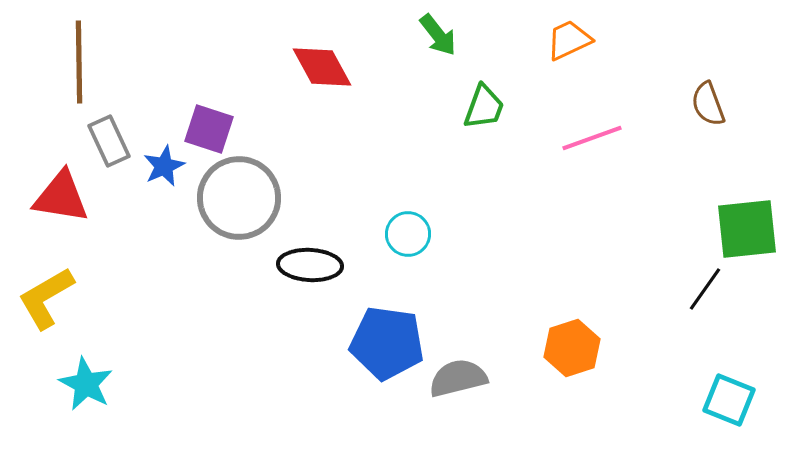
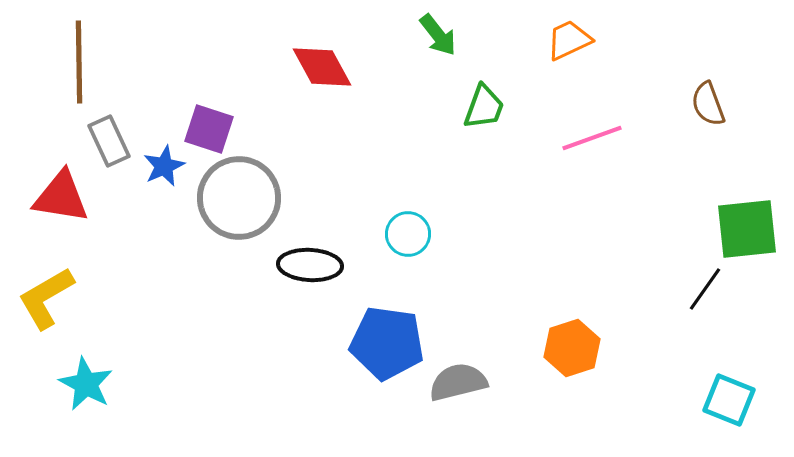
gray semicircle: moved 4 px down
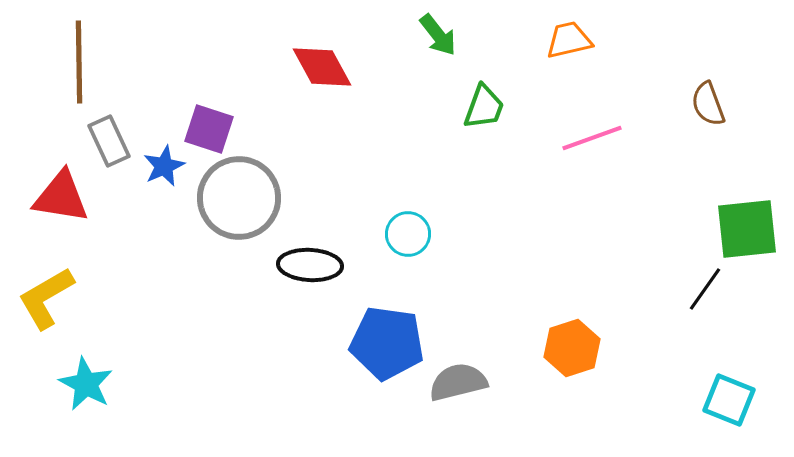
orange trapezoid: rotated 12 degrees clockwise
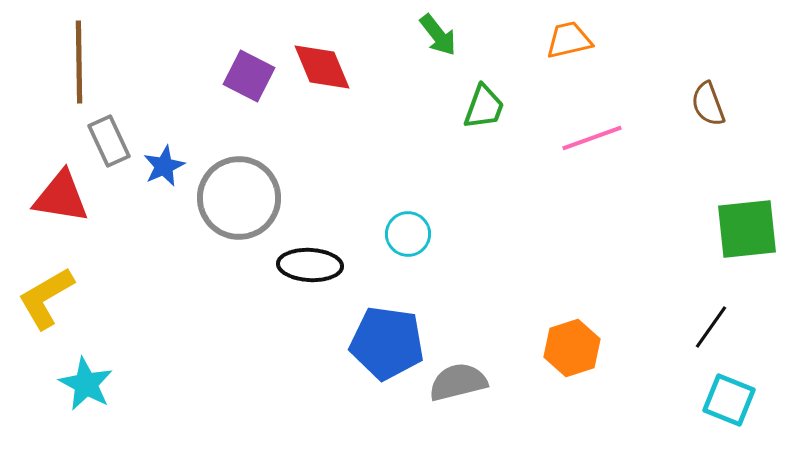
red diamond: rotated 6 degrees clockwise
purple square: moved 40 px right, 53 px up; rotated 9 degrees clockwise
black line: moved 6 px right, 38 px down
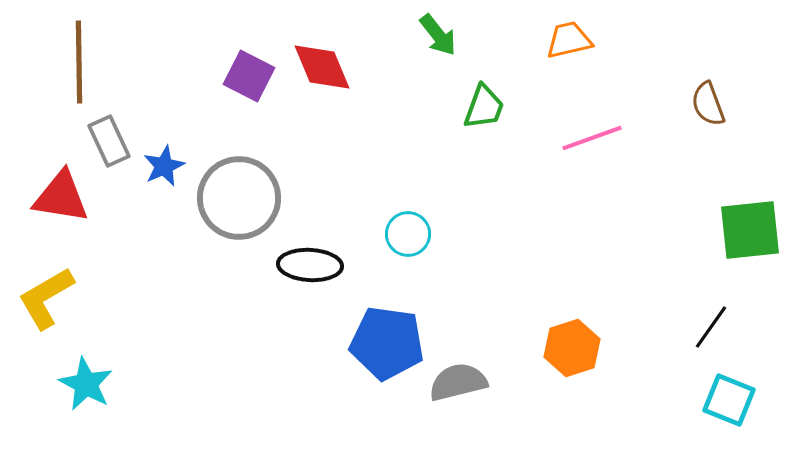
green square: moved 3 px right, 1 px down
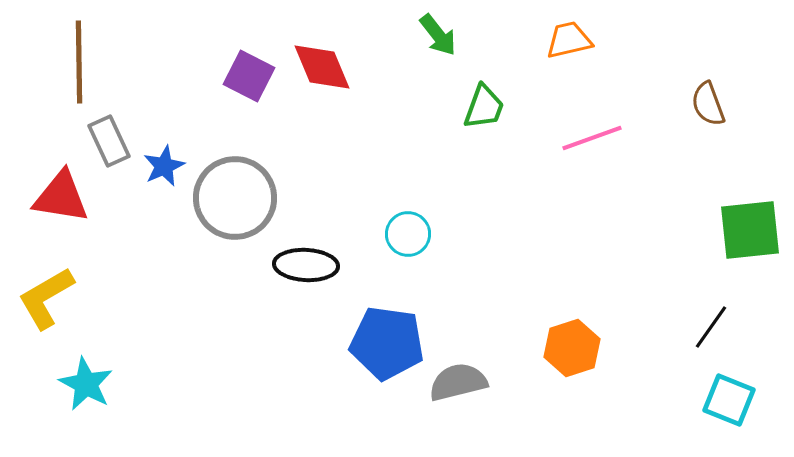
gray circle: moved 4 px left
black ellipse: moved 4 px left
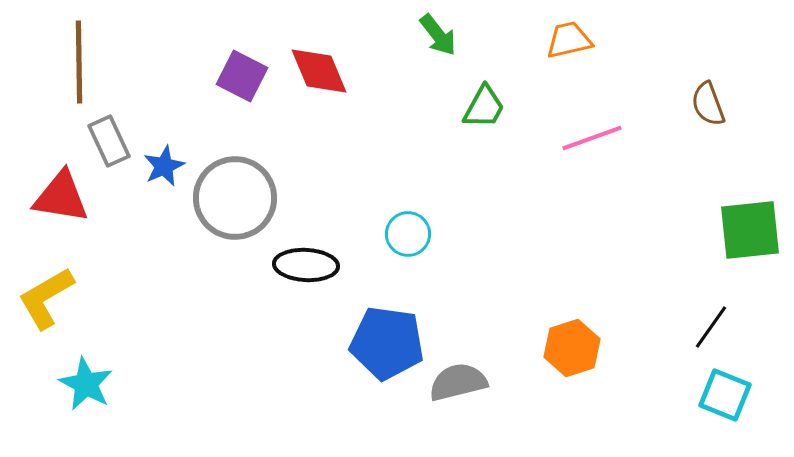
red diamond: moved 3 px left, 4 px down
purple square: moved 7 px left
green trapezoid: rotated 9 degrees clockwise
cyan square: moved 4 px left, 5 px up
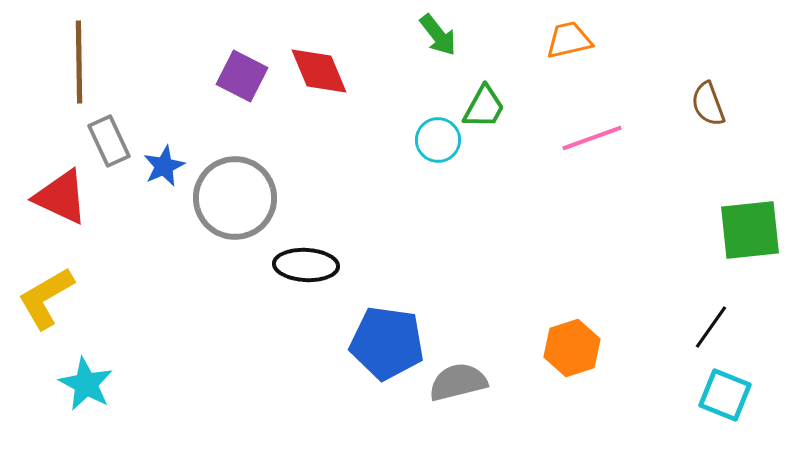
red triangle: rotated 16 degrees clockwise
cyan circle: moved 30 px right, 94 px up
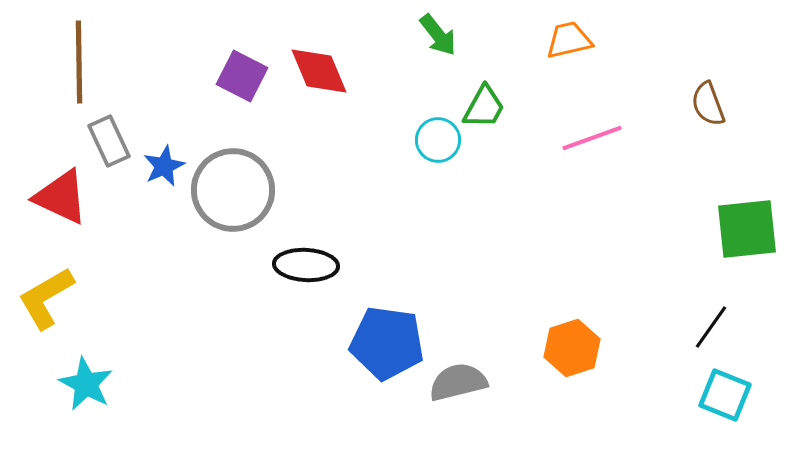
gray circle: moved 2 px left, 8 px up
green square: moved 3 px left, 1 px up
